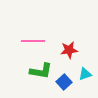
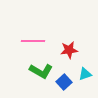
green L-shape: rotated 20 degrees clockwise
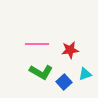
pink line: moved 4 px right, 3 px down
red star: moved 1 px right
green L-shape: moved 1 px down
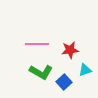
cyan triangle: moved 4 px up
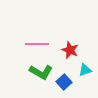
red star: rotated 30 degrees clockwise
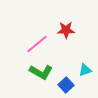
pink line: rotated 40 degrees counterclockwise
red star: moved 4 px left, 20 px up; rotated 24 degrees counterclockwise
blue square: moved 2 px right, 3 px down
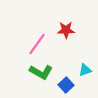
pink line: rotated 15 degrees counterclockwise
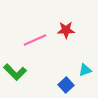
pink line: moved 2 px left, 4 px up; rotated 30 degrees clockwise
green L-shape: moved 26 px left; rotated 15 degrees clockwise
